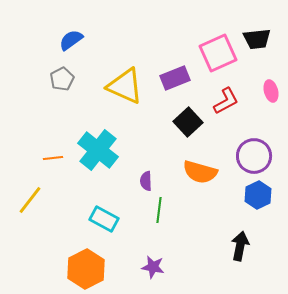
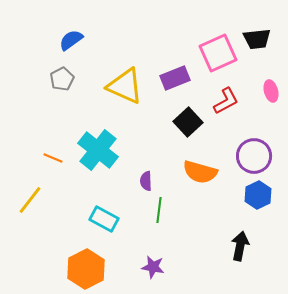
orange line: rotated 30 degrees clockwise
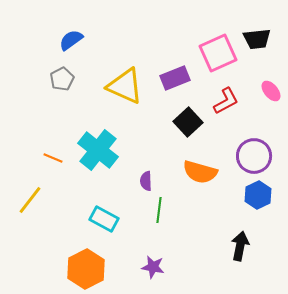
pink ellipse: rotated 25 degrees counterclockwise
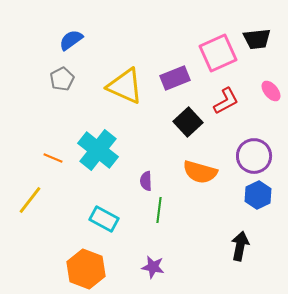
orange hexagon: rotated 12 degrees counterclockwise
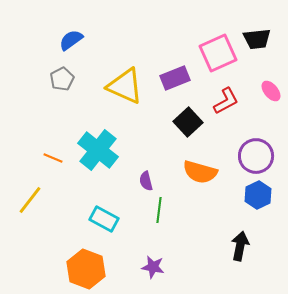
purple circle: moved 2 px right
purple semicircle: rotated 12 degrees counterclockwise
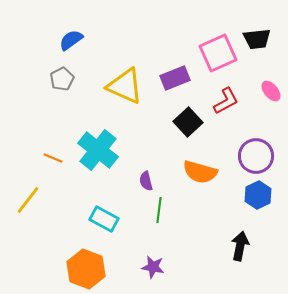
yellow line: moved 2 px left
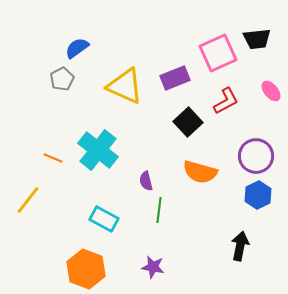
blue semicircle: moved 6 px right, 8 px down
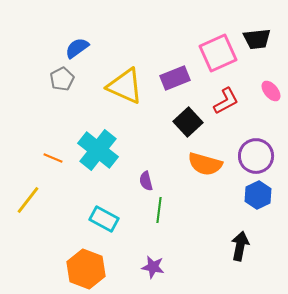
orange semicircle: moved 5 px right, 8 px up
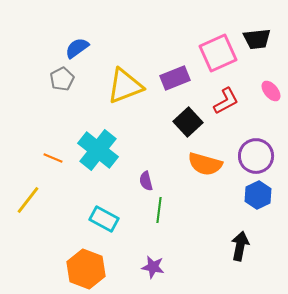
yellow triangle: rotated 45 degrees counterclockwise
